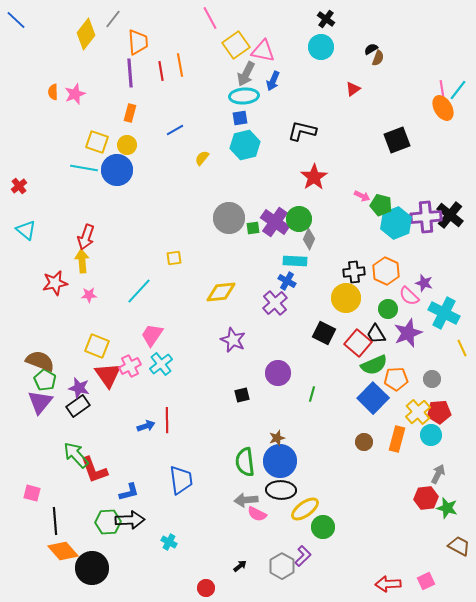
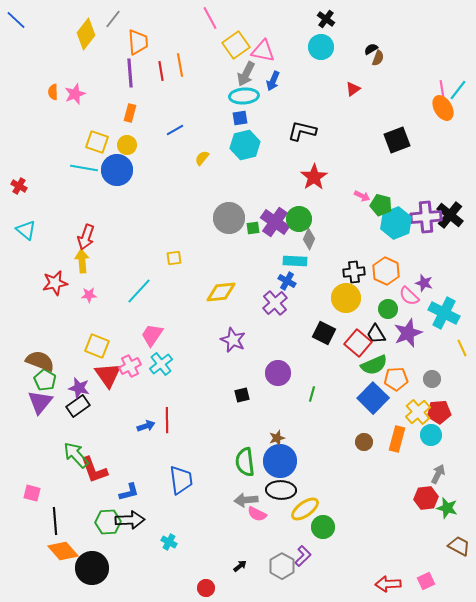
red cross at (19, 186): rotated 21 degrees counterclockwise
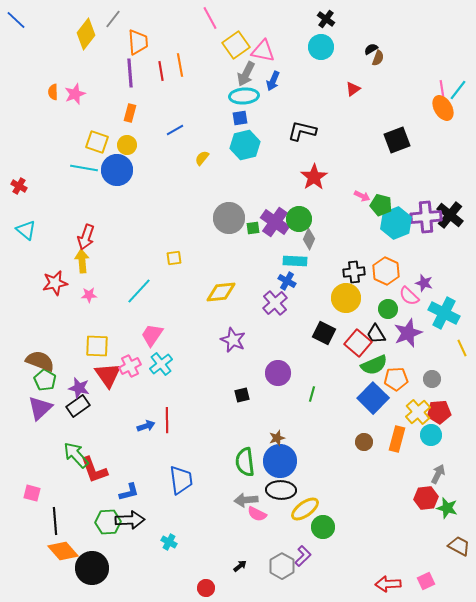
yellow square at (97, 346): rotated 20 degrees counterclockwise
purple triangle at (40, 402): moved 6 px down; rotated 8 degrees clockwise
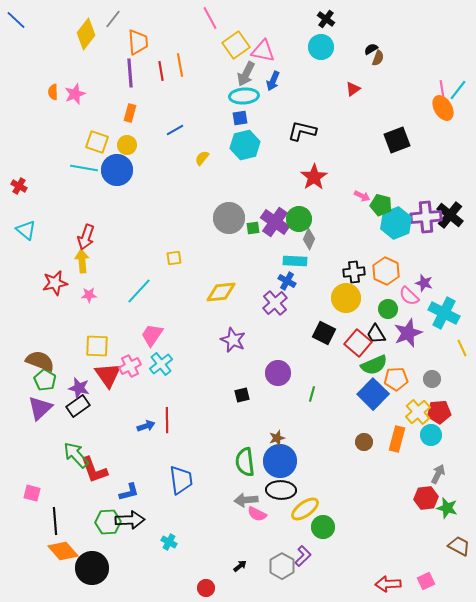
blue square at (373, 398): moved 4 px up
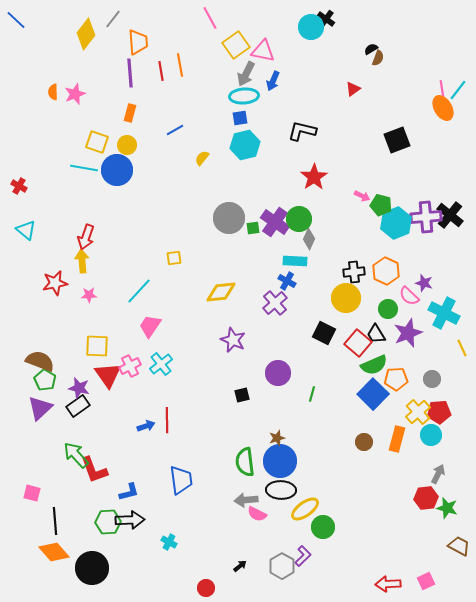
cyan circle at (321, 47): moved 10 px left, 20 px up
pink trapezoid at (152, 335): moved 2 px left, 9 px up
orange diamond at (63, 551): moved 9 px left, 1 px down
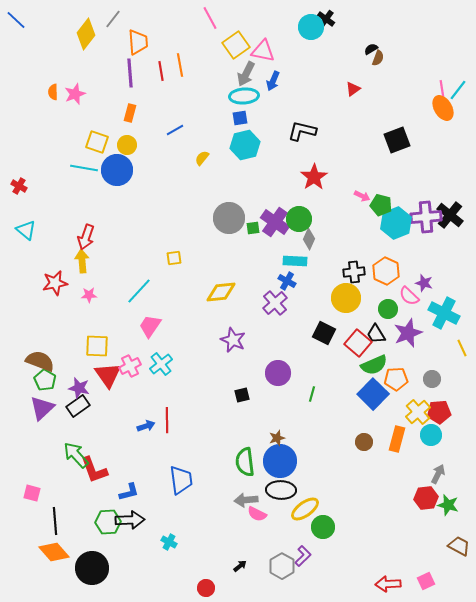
purple triangle at (40, 408): moved 2 px right
green star at (447, 508): moved 1 px right, 3 px up
